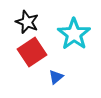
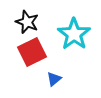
red square: rotated 8 degrees clockwise
blue triangle: moved 2 px left, 2 px down
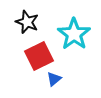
red square: moved 7 px right, 4 px down
